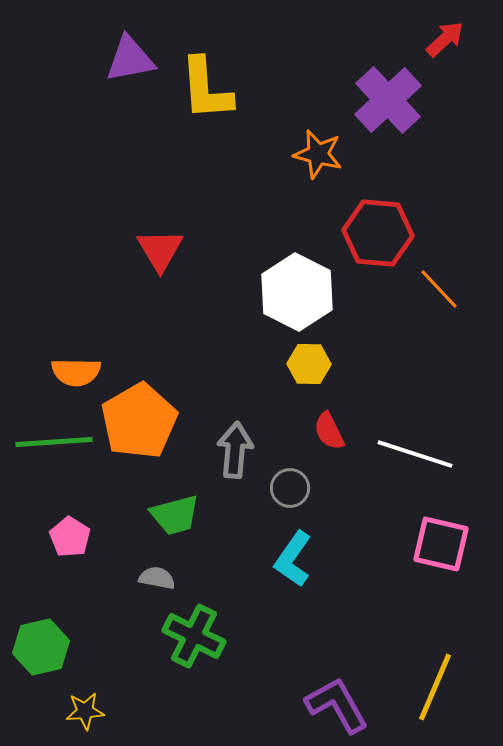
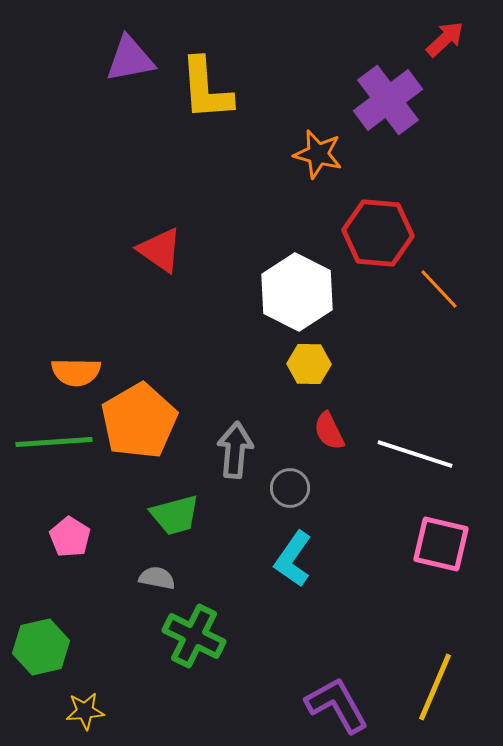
purple cross: rotated 6 degrees clockwise
red triangle: rotated 24 degrees counterclockwise
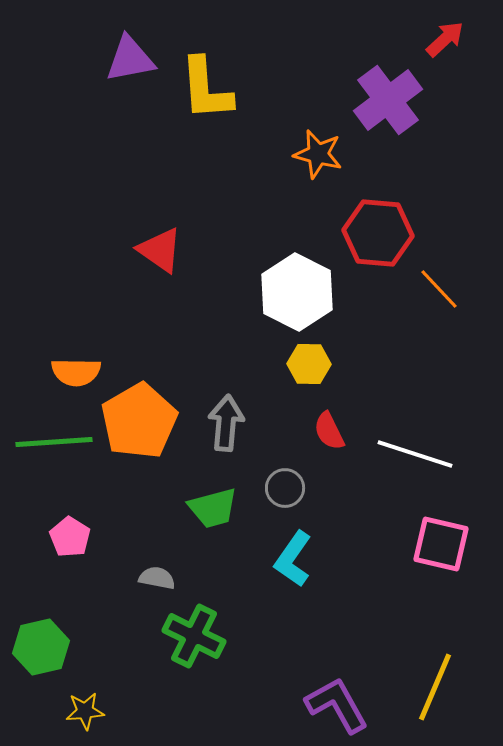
gray arrow: moved 9 px left, 27 px up
gray circle: moved 5 px left
green trapezoid: moved 38 px right, 7 px up
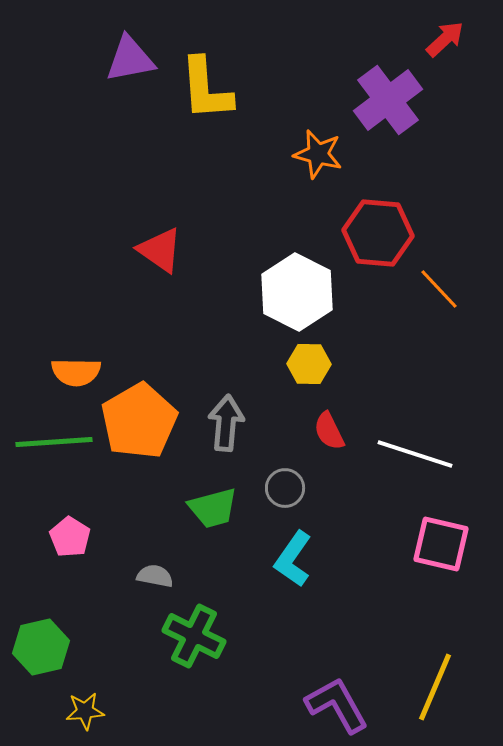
gray semicircle: moved 2 px left, 2 px up
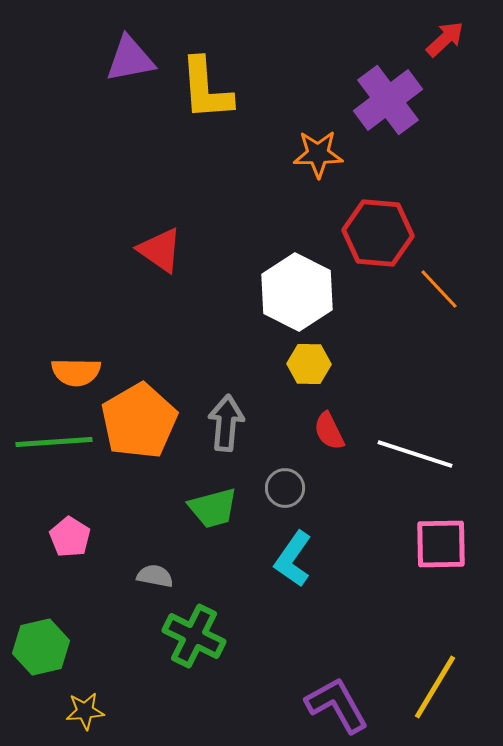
orange star: rotated 15 degrees counterclockwise
pink square: rotated 14 degrees counterclockwise
yellow line: rotated 8 degrees clockwise
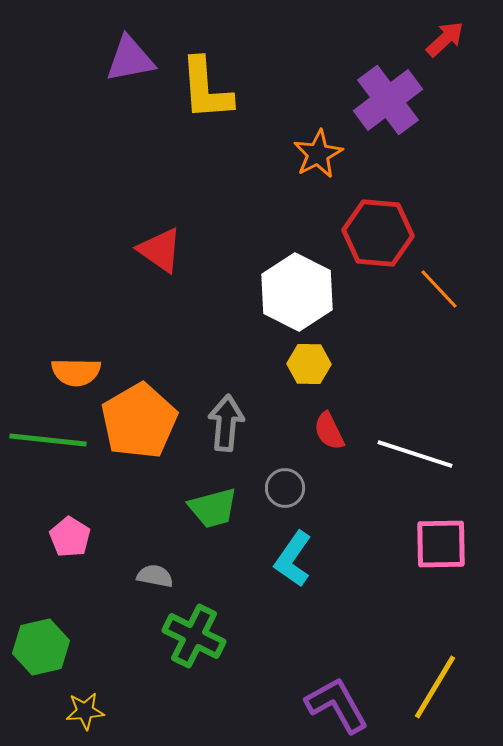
orange star: rotated 27 degrees counterclockwise
green line: moved 6 px left, 2 px up; rotated 10 degrees clockwise
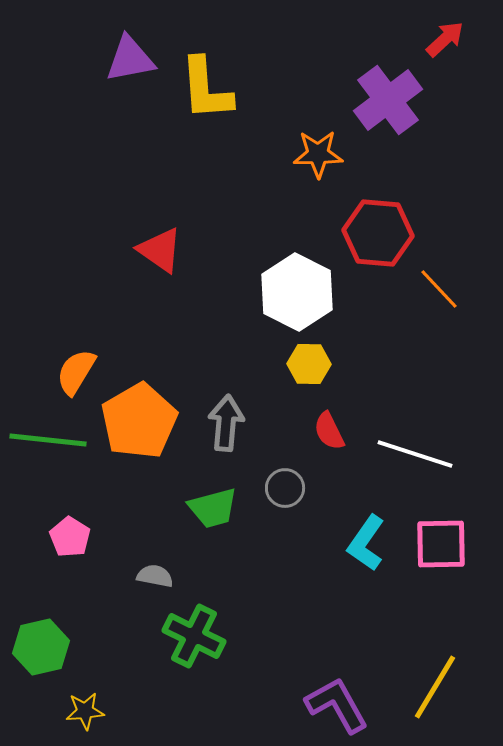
orange star: rotated 27 degrees clockwise
orange semicircle: rotated 120 degrees clockwise
cyan L-shape: moved 73 px right, 16 px up
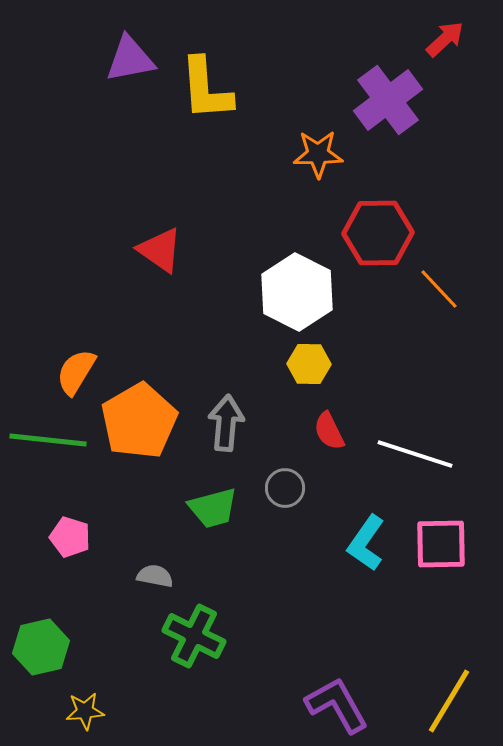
red hexagon: rotated 6 degrees counterclockwise
pink pentagon: rotated 15 degrees counterclockwise
yellow line: moved 14 px right, 14 px down
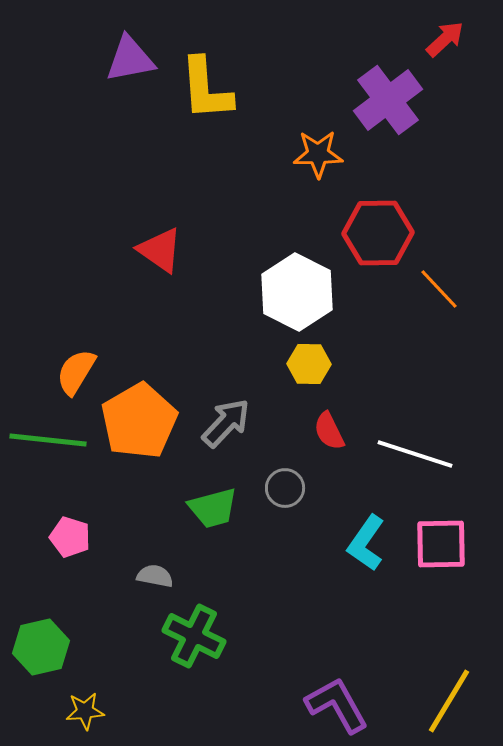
gray arrow: rotated 38 degrees clockwise
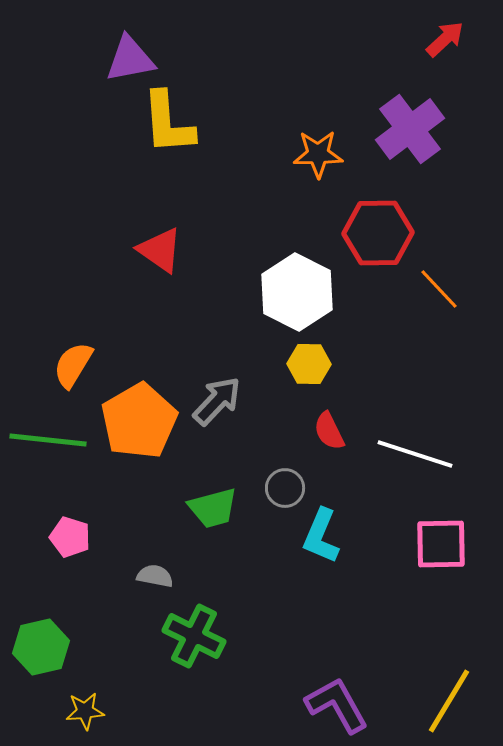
yellow L-shape: moved 38 px left, 34 px down
purple cross: moved 22 px right, 29 px down
orange semicircle: moved 3 px left, 7 px up
gray arrow: moved 9 px left, 22 px up
cyan L-shape: moved 45 px left, 7 px up; rotated 12 degrees counterclockwise
